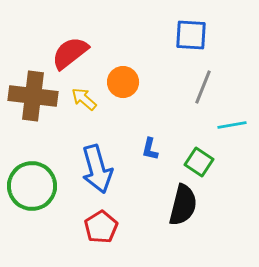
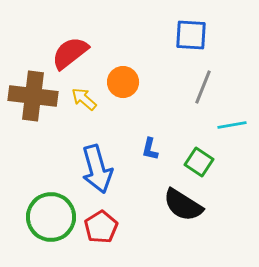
green circle: moved 19 px right, 31 px down
black semicircle: rotated 108 degrees clockwise
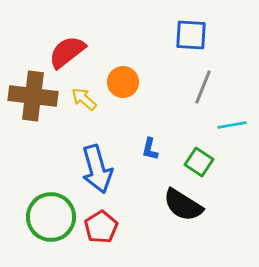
red semicircle: moved 3 px left, 1 px up
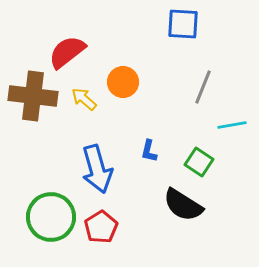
blue square: moved 8 px left, 11 px up
blue L-shape: moved 1 px left, 2 px down
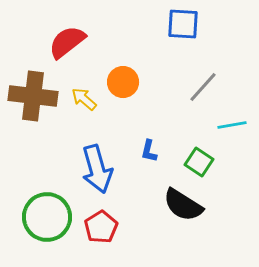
red semicircle: moved 10 px up
gray line: rotated 20 degrees clockwise
green circle: moved 4 px left
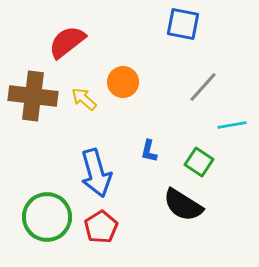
blue square: rotated 8 degrees clockwise
blue arrow: moved 1 px left, 4 px down
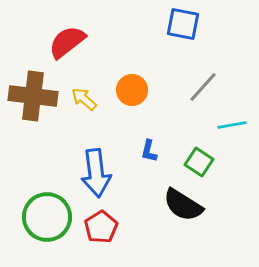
orange circle: moved 9 px right, 8 px down
blue arrow: rotated 9 degrees clockwise
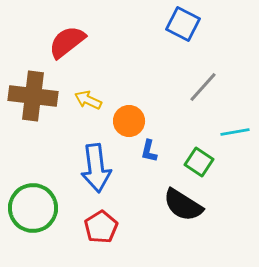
blue square: rotated 16 degrees clockwise
orange circle: moved 3 px left, 31 px down
yellow arrow: moved 4 px right, 1 px down; rotated 16 degrees counterclockwise
cyan line: moved 3 px right, 7 px down
blue arrow: moved 5 px up
green circle: moved 14 px left, 9 px up
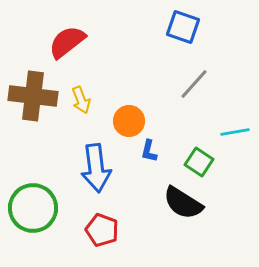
blue square: moved 3 px down; rotated 8 degrees counterclockwise
gray line: moved 9 px left, 3 px up
yellow arrow: moved 7 px left; rotated 136 degrees counterclockwise
black semicircle: moved 2 px up
red pentagon: moved 1 px right, 3 px down; rotated 20 degrees counterclockwise
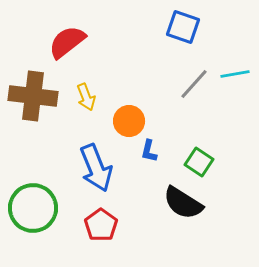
yellow arrow: moved 5 px right, 3 px up
cyan line: moved 58 px up
blue arrow: rotated 15 degrees counterclockwise
red pentagon: moved 1 px left, 5 px up; rotated 16 degrees clockwise
